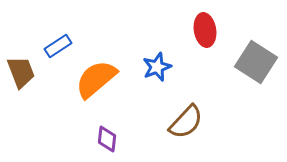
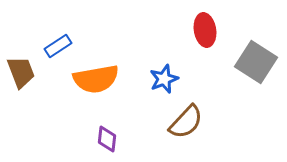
blue star: moved 7 px right, 12 px down
orange semicircle: rotated 150 degrees counterclockwise
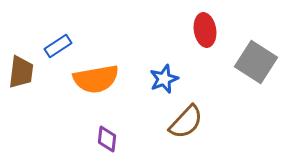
brown trapezoid: rotated 28 degrees clockwise
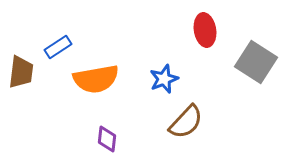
blue rectangle: moved 1 px down
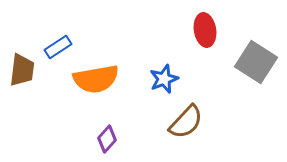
brown trapezoid: moved 1 px right, 2 px up
purple diamond: rotated 36 degrees clockwise
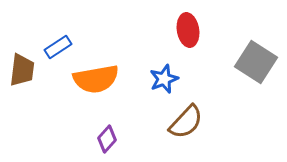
red ellipse: moved 17 px left
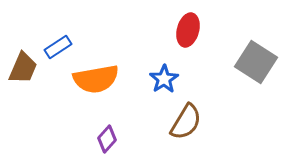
red ellipse: rotated 24 degrees clockwise
brown trapezoid: moved 1 px right, 2 px up; rotated 16 degrees clockwise
blue star: rotated 12 degrees counterclockwise
brown semicircle: rotated 12 degrees counterclockwise
